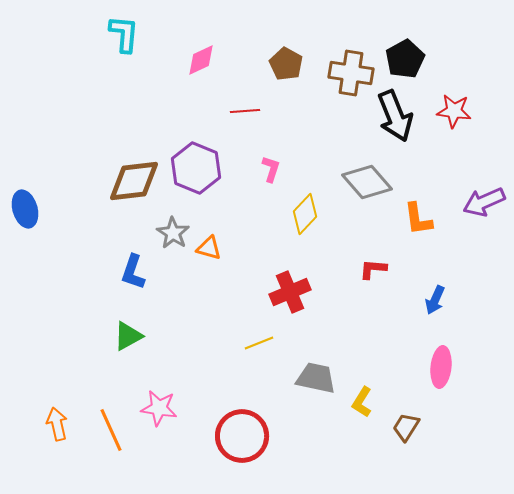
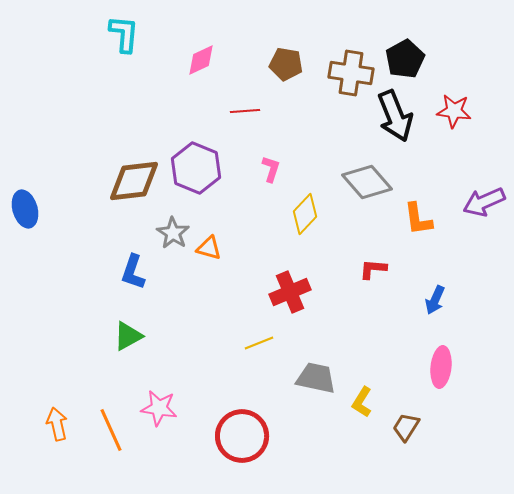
brown pentagon: rotated 20 degrees counterclockwise
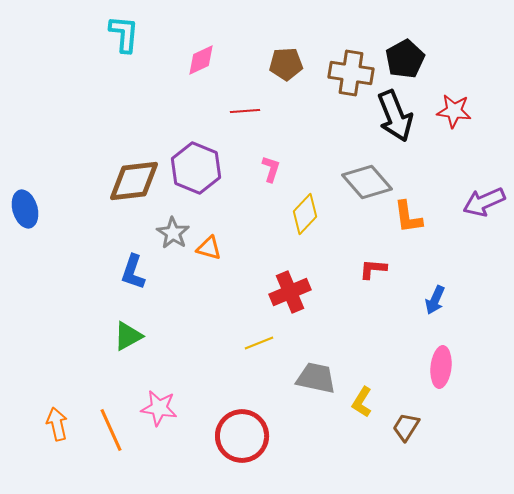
brown pentagon: rotated 12 degrees counterclockwise
orange L-shape: moved 10 px left, 2 px up
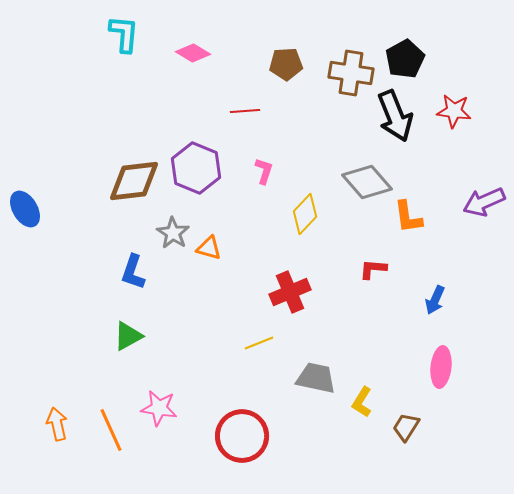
pink diamond: moved 8 px left, 7 px up; rotated 56 degrees clockwise
pink L-shape: moved 7 px left, 2 px down
blue ellipse: rotated 15 degrees counterclockwise
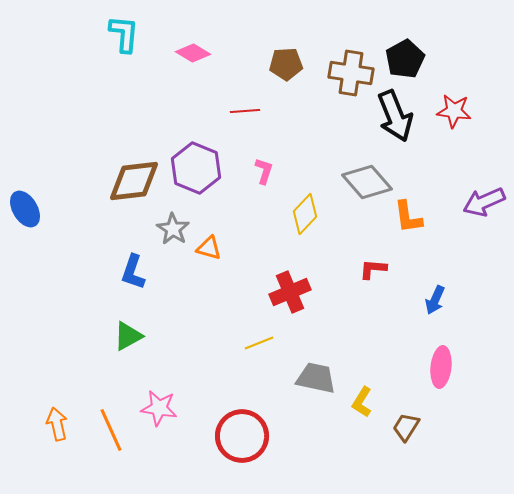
gray star: moved 4 px up
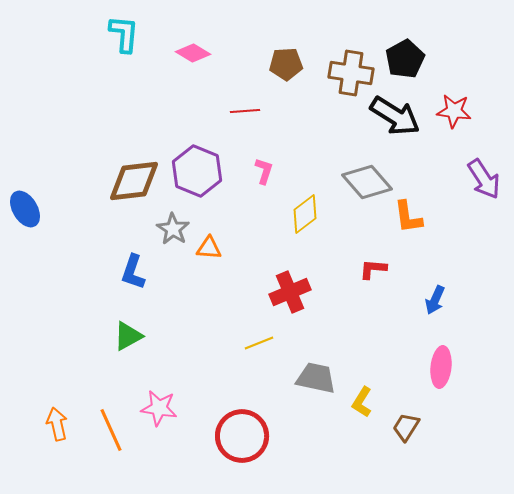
black arrow: rotated 36 degrees counterclockwise
purple hexagon: moved 1 px right, 3 px down
purple arrow: moved 23 px up; rotated 99 degrees counterclockwise
yellow diamond: rotated 9 degrees clockwise
orange triangle: rotated 12 degrees counterclockwise
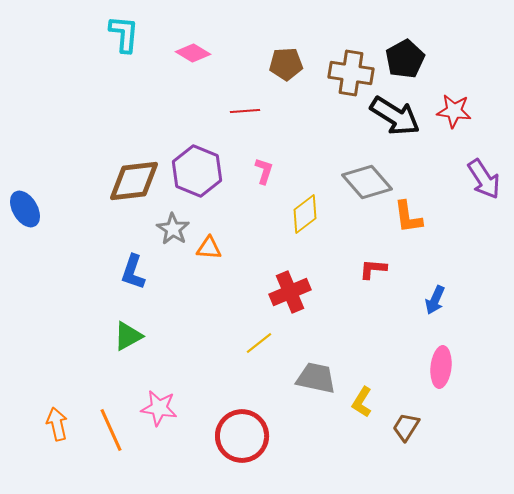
yellow line: rotated 16 degrees counterclockwise
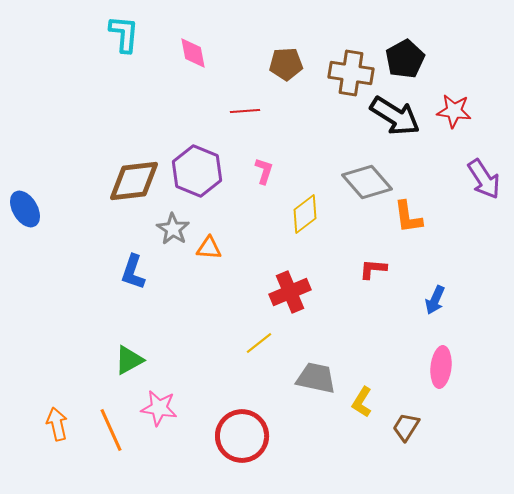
pink diamond: rotated 48 degrees clockwise
green triangle: moved 1 px right, 24 px down
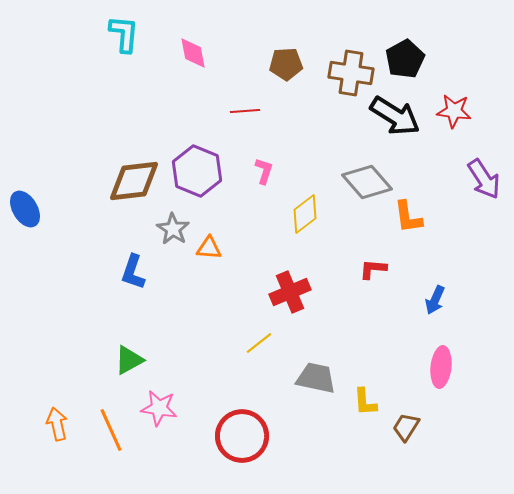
yellow L-shape: moved 3 px right; rotated 36 degrees counterclockwise
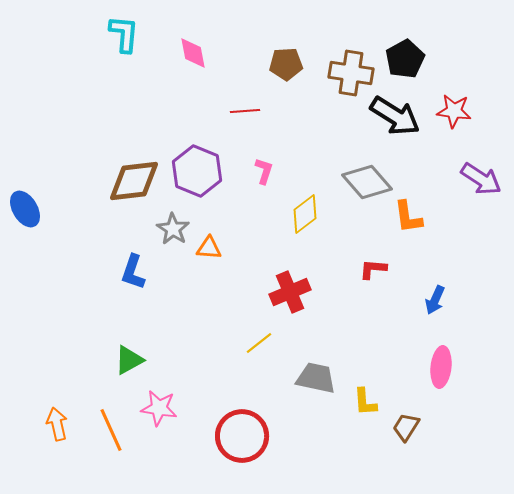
purple arrow: moved 3 px left; rotated 24 degrees counterclockwise
